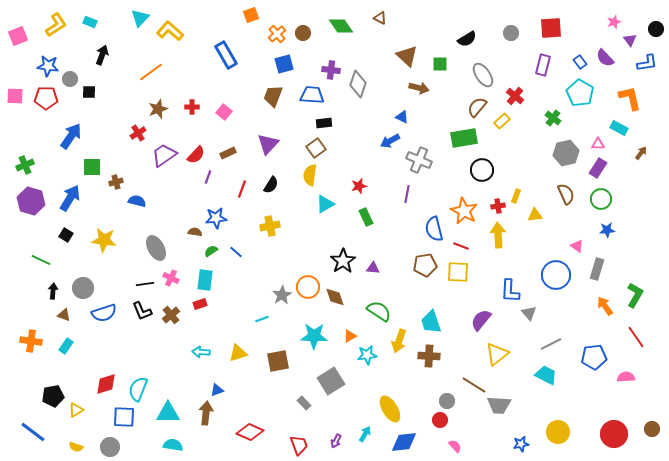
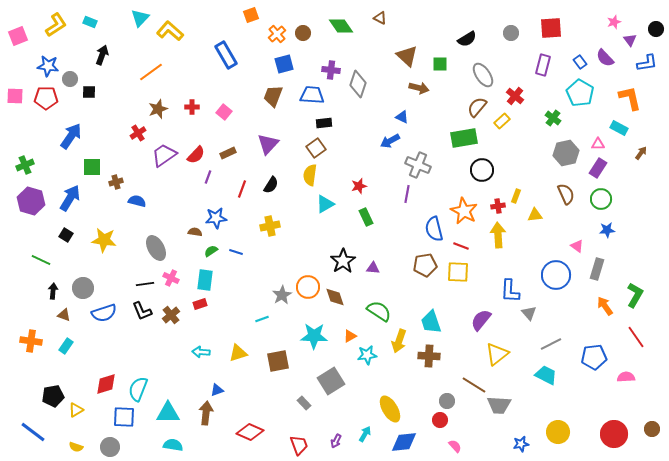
gray cross at (419, 160): moved 1 px left, 5 px down
blue line at (236, 252): rotated 24 degrees counterclockwise
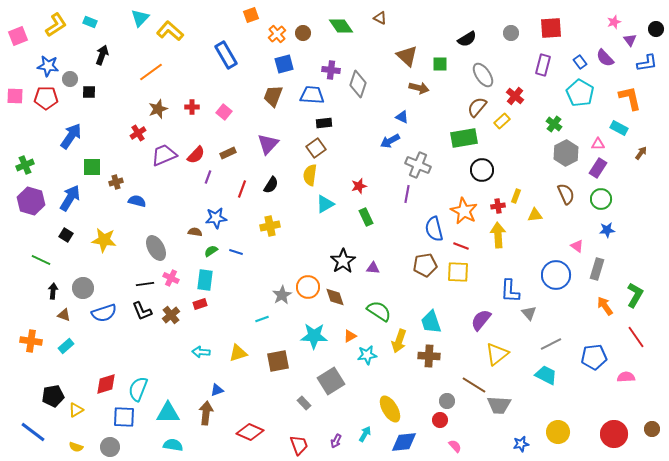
green cross at (553, 118): moved 1 px right, 6 px down
gray hexagon at (566, 153): rotated 15 degrees counterclockwise
purple trapezoid at (164, 155): rotated 12 degrees clockwise
cyan rectangle at (66, 346): rotated 14 degrees clockwise
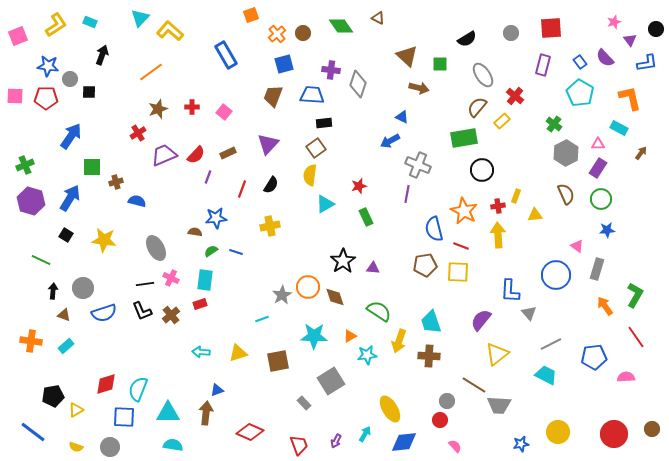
brown triangle at (380, 18): moved 2 px left
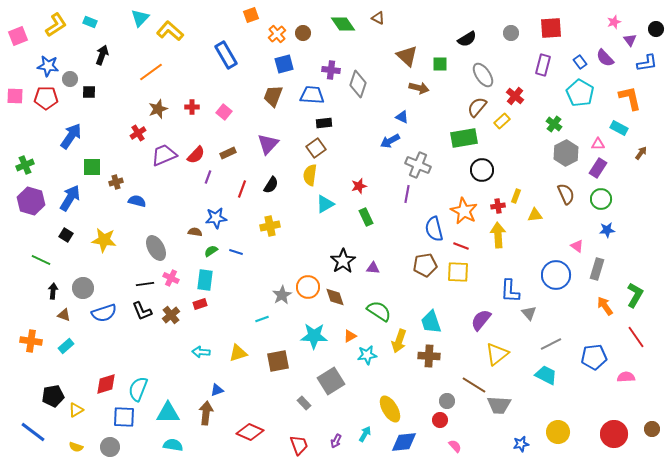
green diamond at (341, 26): moved 2 px right, 2 px up
